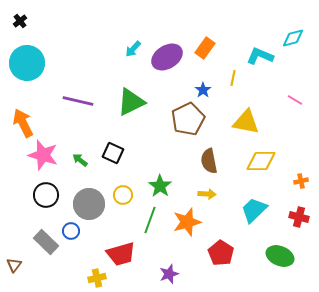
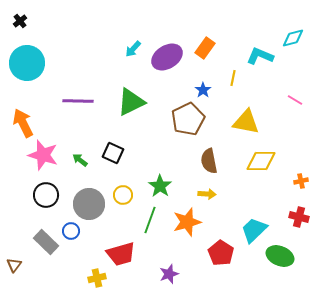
purple line: rotated 12 degrees counterclockwise
cyan trapezoid: moved 20 px down
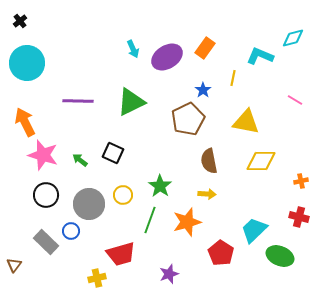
cyan arrow: rotated 66 degrees counterclockwise
orange arrow: moved 2 px right, 1 px up
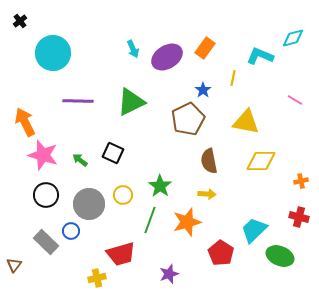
cyan circle: moved 26 px right, 10 px up
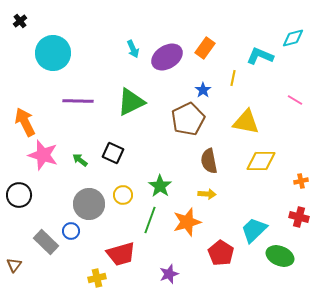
black circle: moved 27 px left
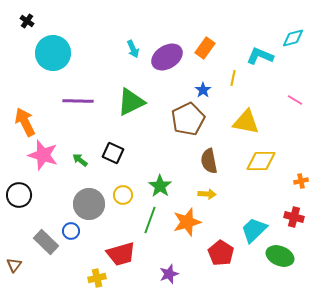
black cross: moved 7 px right; rotated 16 degrees counterclockwise
red cross: moved 5 px left
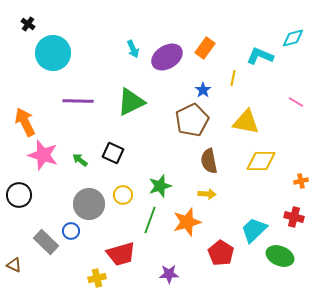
black cross: moved 1 px right, 3 px down
pink line: moved 1 px right, 2 px down
brown pentagon: moved 4 px right, 1 px down
green star: rotated 20 degrees clockwise
brown triangle: rotated 42 degrees counterclockwise
purple star: rotated 18 degrees clockwise
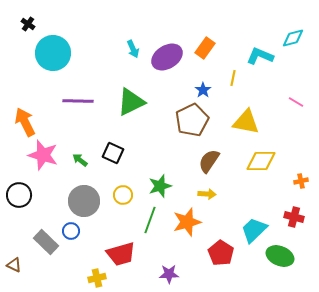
brown semicircle: rotated 45 degrees clockwise
gray circle: moved 5 px left, 3 px up
